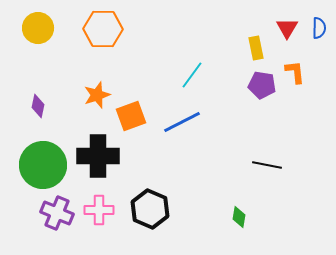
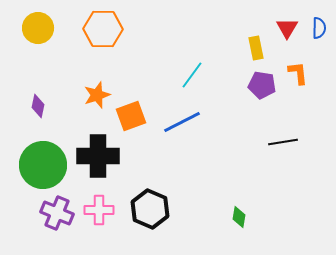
orange L-shape: moved 3 px right, 1 px down
black line: moved 16 px right, 23 px up; rotated 20 degrees counterclockwise
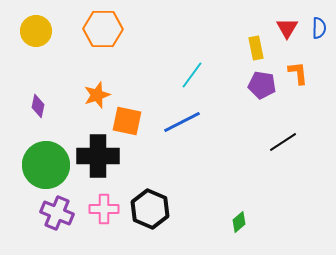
yellow circle: moved 2 px left, 3 px down
orange square: moved 4 px left, 5 px down; rotated 32 degrees clockwise
black line: rotated 24 degrees counterclockwise
green circle: moved 3 px right
pink cross: moved 5 px right, 1 px up
green diamond: moved 5 px down; rotated 40 degrees clockwise
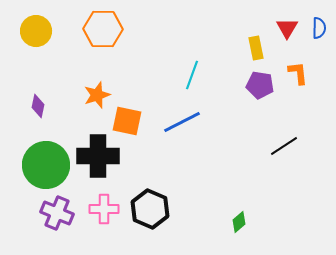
cyan line: rotated 16 degrees counterclockwise
purple pentagon: moved 2 px left
black line: moved 1 px right, 4 px down
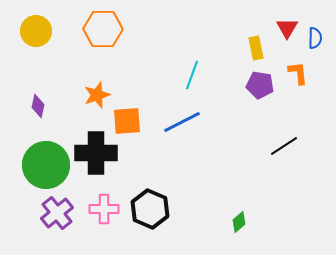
blue semicircle: moved 4 px left, 10 px down
orange square: rotated 16 degrees counterclockwise
black cross: moved 2 px left, 3 px up
purple cross: rotated 28 degrees clockwise
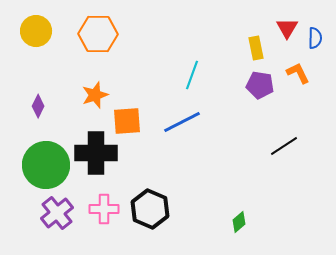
orange hexagon: moved 5 px left, 5 px down
orange L-shape: rotated 20 degrees counterclockwise
orange star: moved 2 px left
purple diamond: rotated 15 degrees clockwise
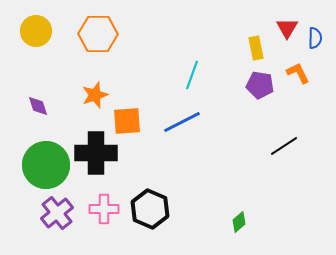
purple diamond: rotated 45 degrees counterclockwise
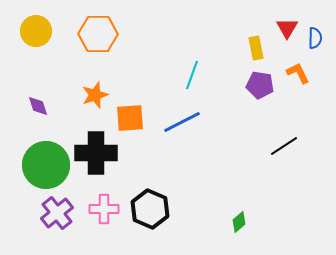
orange square: moved 3 px right, 3 px up
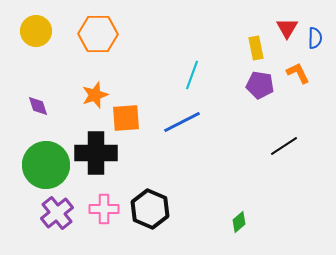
orange square: moved 4 px left
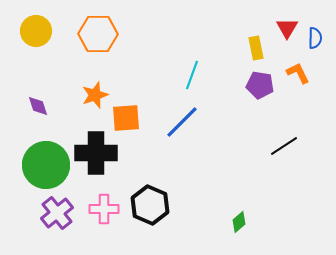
blue line: rotated 18 degrees counterclockwise
black hexagon: moved 4 px up
